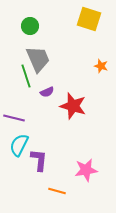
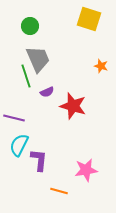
orange line: moved 2 px right
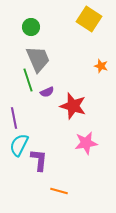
yellow square: rotated 15 degrees clockwise
green circle: moved 1 px right, 1 px down
green line: moved 2 px right, 4 px down
purple line: rotated 65 degrees clockwise
pink star: moved 27 px up
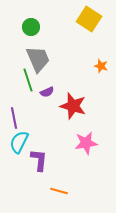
cyan semicircle: moved 3 px up
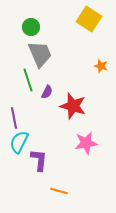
gray trapezoid: moved 2 px right, 5 px up
purple semicircle: rotated 40 degrees counterclockwise
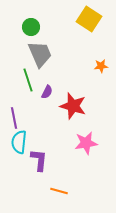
orange star: rotated 24 degrees counterclockwise
cyan semicircle: rotated 20 degrees counterclockwise
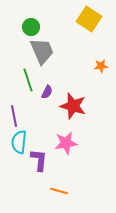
gray trapezoid: moved 2 px right, 3 px up
purple line: moved 2 px up
pink star: moved 20 px left
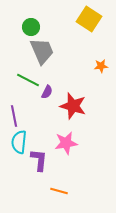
green line: rotated 45 degrees counterclockwise
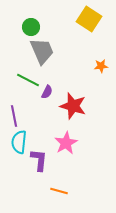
pink star: rotated 20 degrees counterclockwise
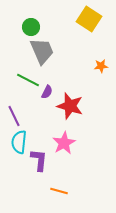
red star: moved 3 px left
purple line: rotated 15 degrees counterclockwise
pink star: moved 2 px left
